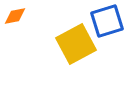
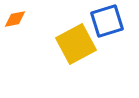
orange diamond: moved 3 px down
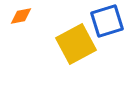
orange diamond: moved 6 px right, 3 px up
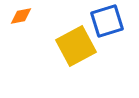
yellow square: moved 2 px down
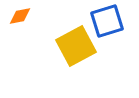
orange diamond: moved 1 px left
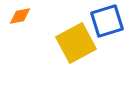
yellow square: moved 3 px up
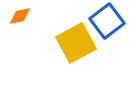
blue square: rotated 20 degrees counterclockwise
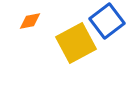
orange diamond: moved 10 px right, 5 px down
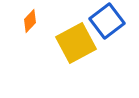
orange diamond: rotated 35 degrees counterclockwise
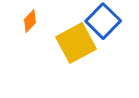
blue square: moved 4 px left; rotated 8 degrees counterclockwise
